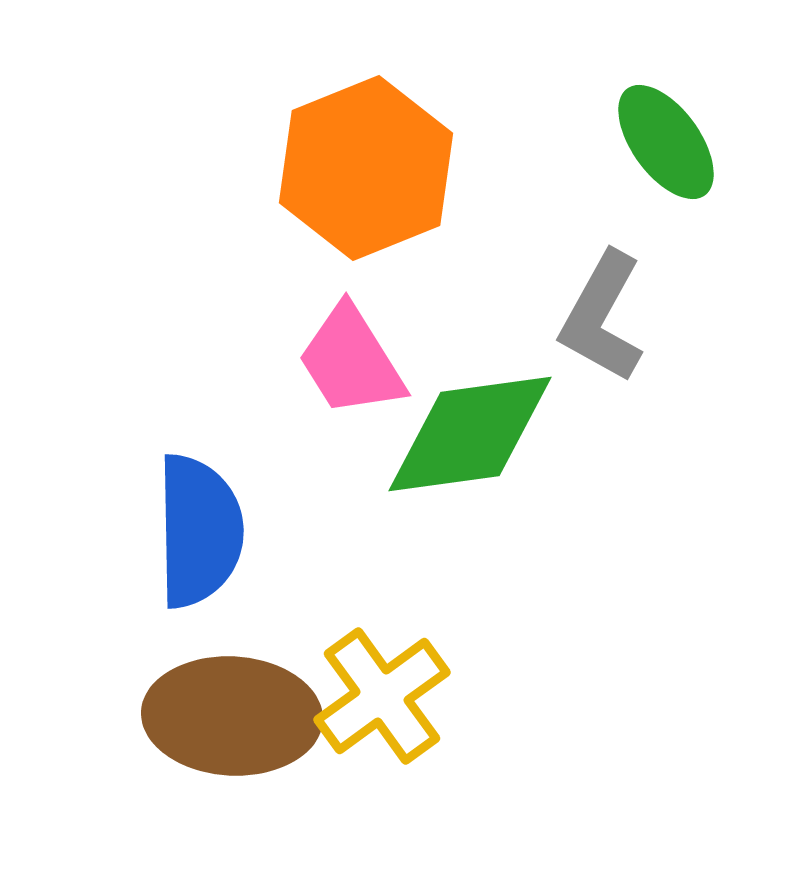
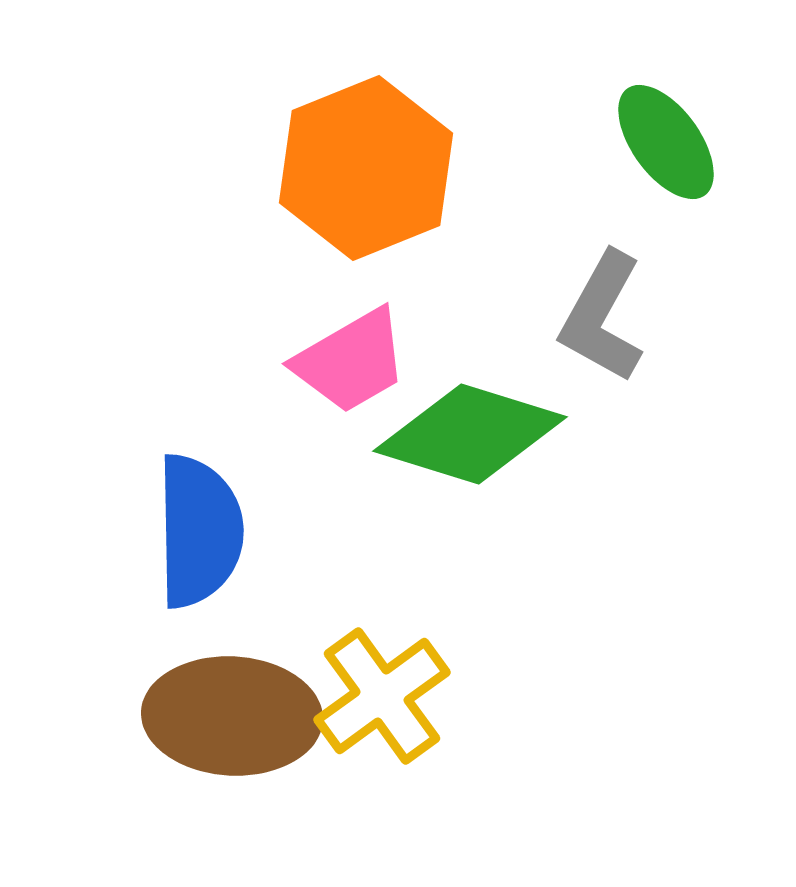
pink trapezoid: rotated 88 degrees counterclockwise
green diamond: rotated 25 degrees clockwise
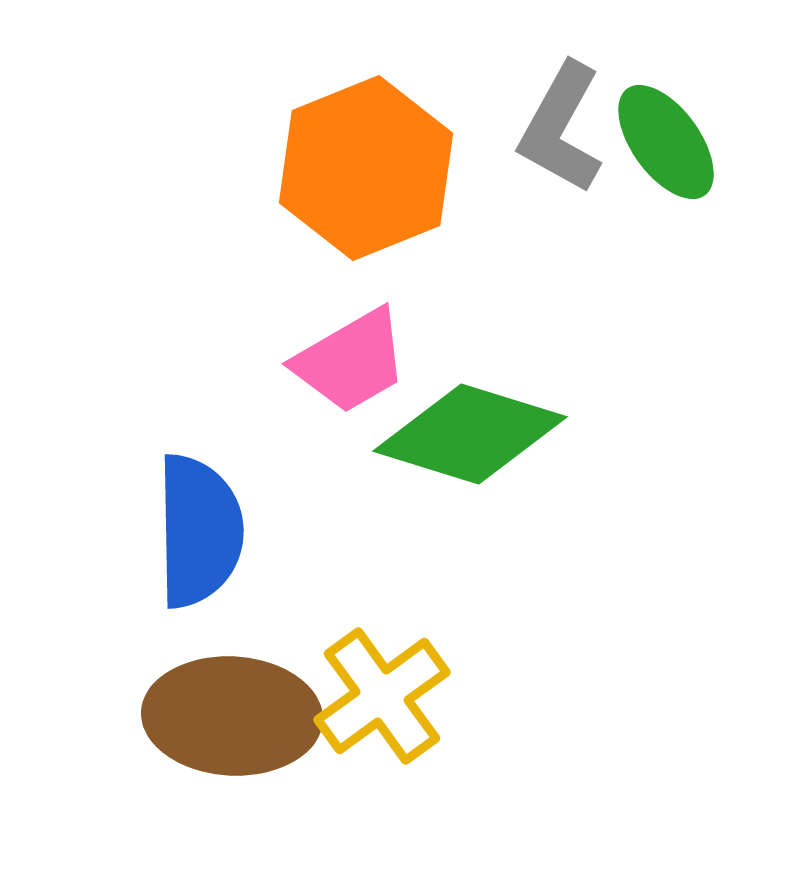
gray L-shape: moved 41 px left, 189 px up
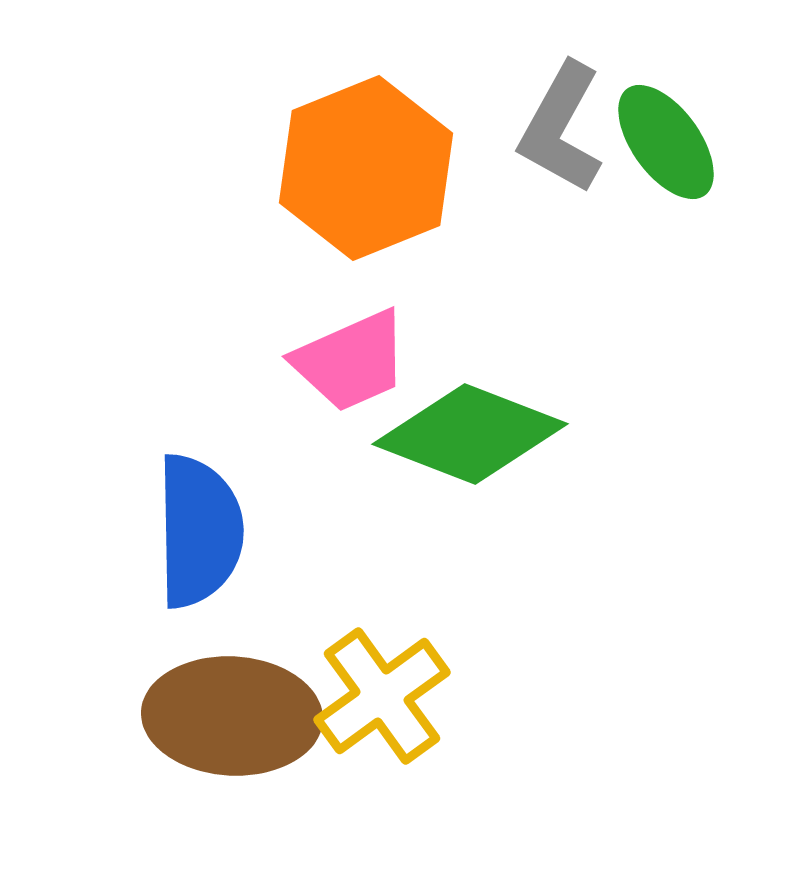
pink trapezoid: rotated 6 degrees clockwise
green diamond: rotated 4 degrees clockwise
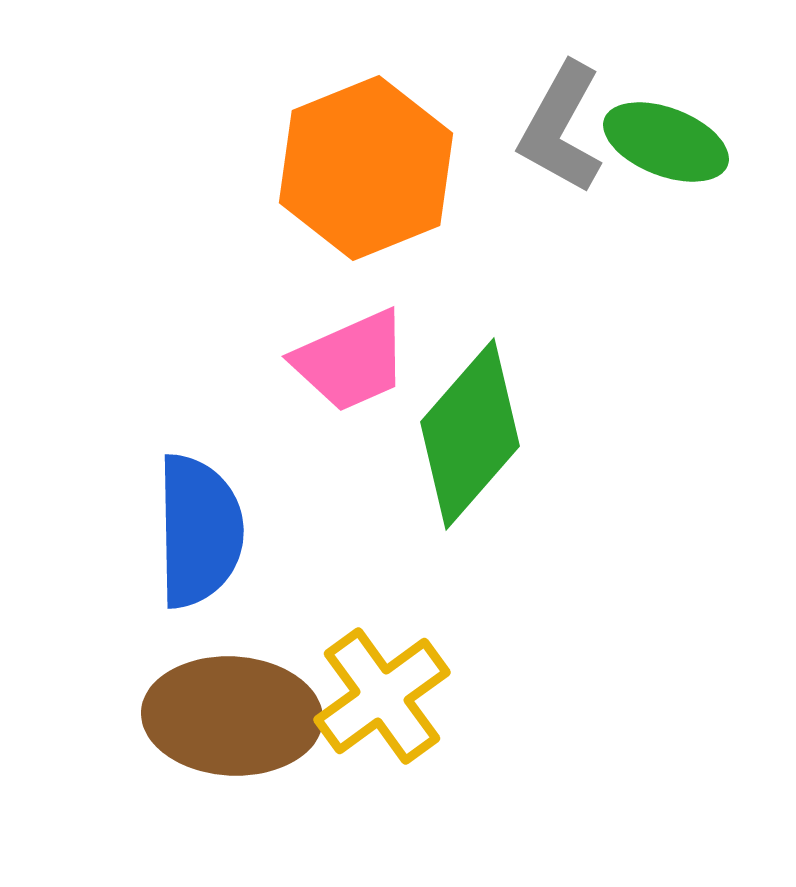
green ellipse: rotated 33 degrees counterclockwise
green diamond: rotated 70 degrees counterclockwise
